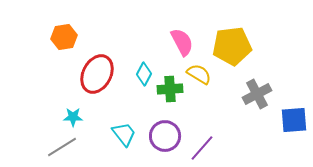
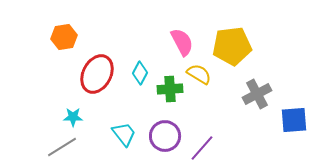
cyan diamond: moved 4 px left, 1 px up
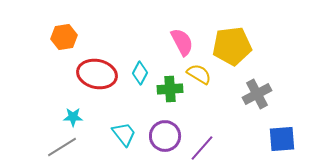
red ellipse: rotated 75 degrees clockwise
blue square: moved 12 px left, 19 px down
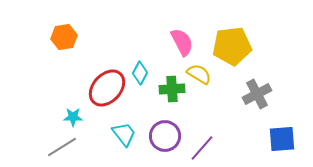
red ellipse: moved 10 px right, 14 px down; rotated 60 degrees counterclockwise
green cross: moved 2 px right
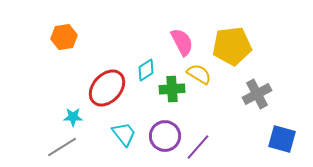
cyan diamond: moved 6 px right, 3 px up; rotated 30 degrees clockwise
blue square: rotated 20 degrees clockwise
purple line: moved 4 px left, 1 px up
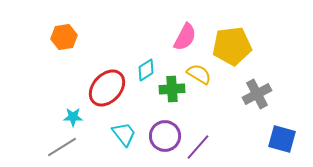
pink semicircle: moved 3 px right, 5 px up; rotated 56 degrees clockwise
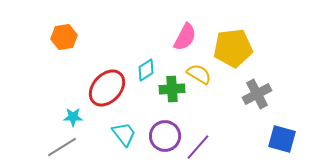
yellow pentagon: moved 1 px right, 2 px down
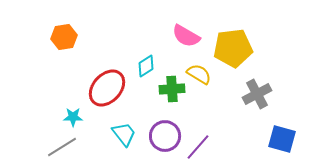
pink semicircle: moved 1 px right, 1 px up; rotated 92 degrees clockwise
cyan diamond: moved 4 px up
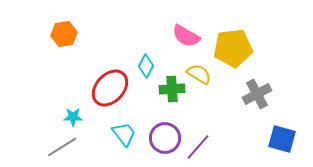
orange hexagon: moved 3 px up
cyan diamond: rotated 30 degrees counterclockwise
red ellipse: moved 3 px right
purple circle: moved 2 px down
